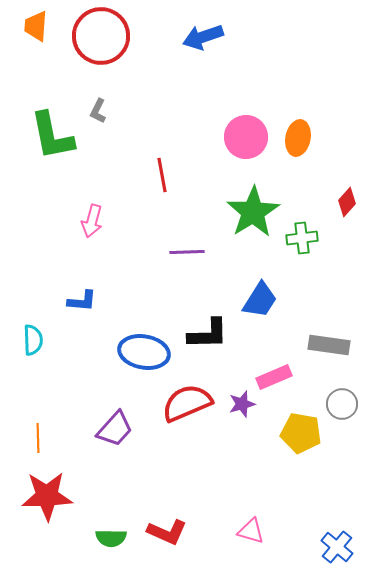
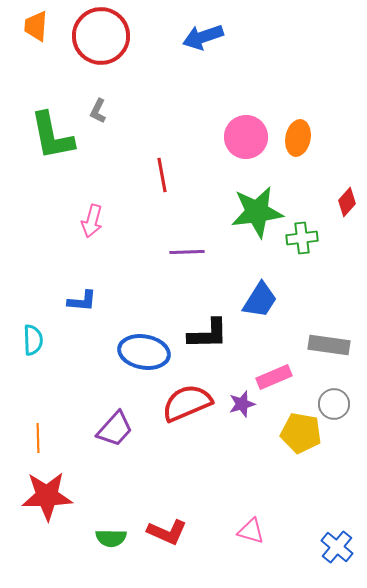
green star: moved 4 px right; rotated 24 degrees clockwise
gray circle: moved 8 px left
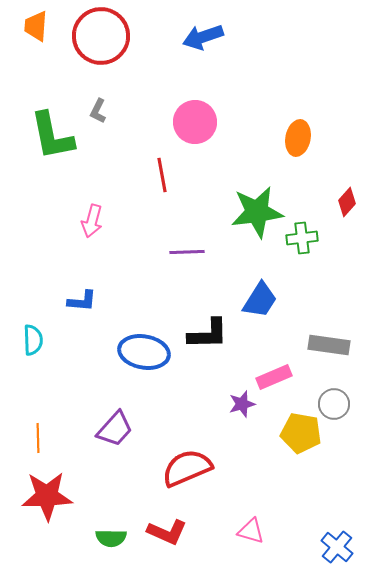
pink circle: moved 51 px left, 15 px up
red semicircle: moved 65 px down
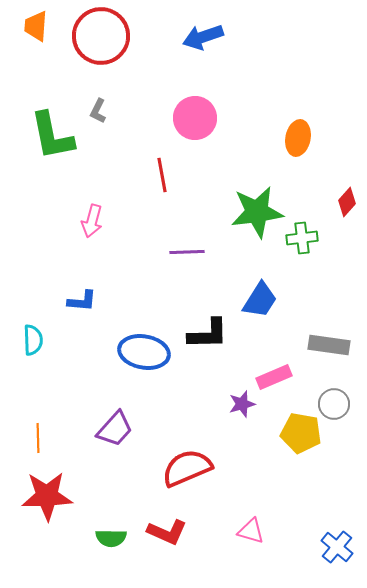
pink circle: moved 4 px up
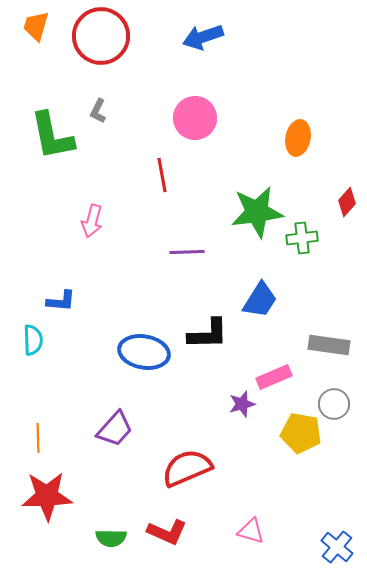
orange trapezoid: rotated 12 degrees clockwise
blue L-shape: moved 21 px left
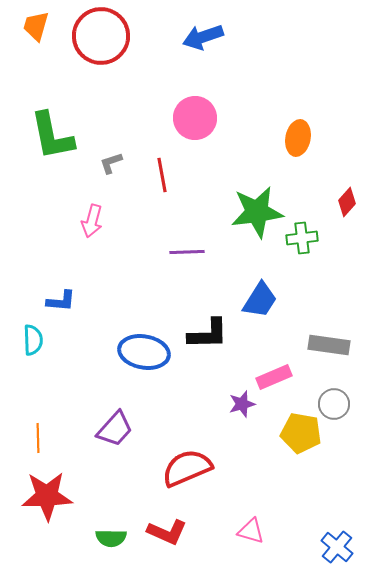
gray L-shape: moved 13 px right, 52 px down; rotated 45 degrees clockwise
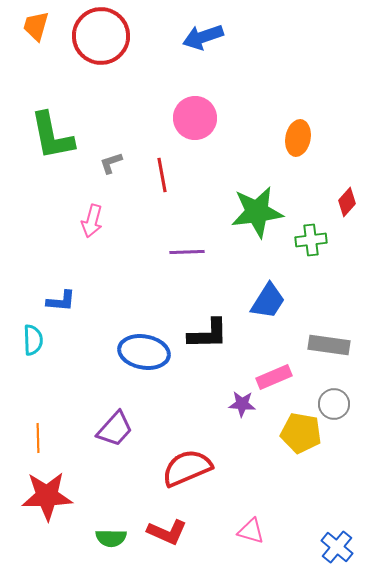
green cross: moved 9 px right, 2 px down
blue trapezoid: moved 8 px right, 1 px down
purple star: rotated 20 degrees clockwise
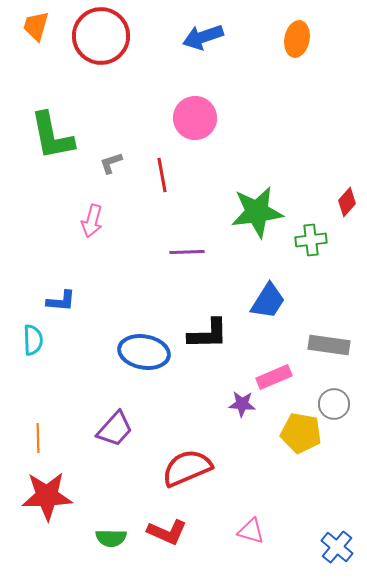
orange ellipse: moved 1 px left, 99 px up
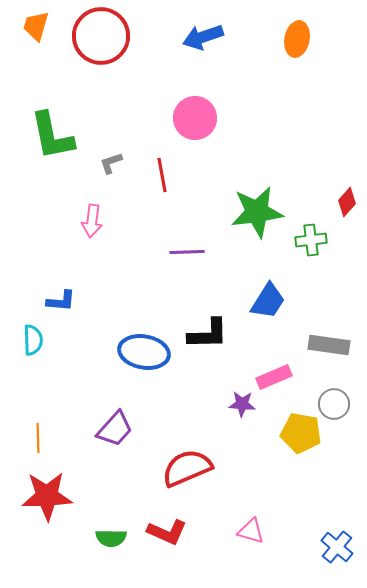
pink arrow: rotated 8 degrees counterclockwise
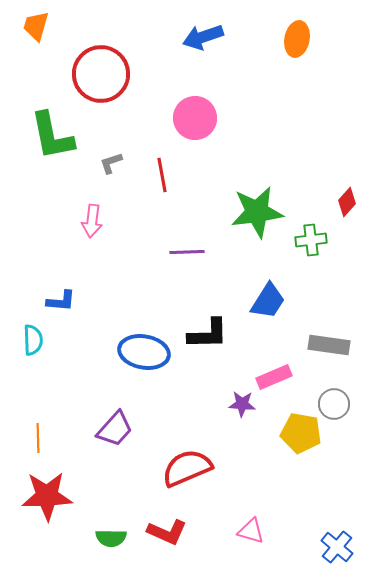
red circle: moved 38 px down
